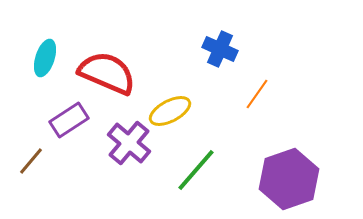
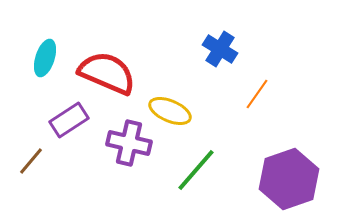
blue cross: rotated 8 degrees clockwise
yellow ellipse: rotated 51 degrees clockwise
purple cross: rotated 27 degrees counterclockwise
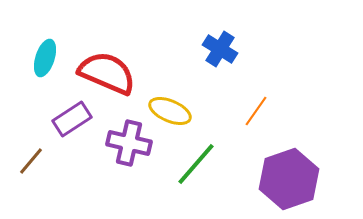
orange line: moved 1 px left, 17 px down
purple rectangle: moved 3 px right, 1 px up
green line: moved 6 px up
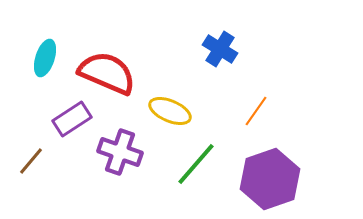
purple cross: moved 9 px left, 9 px down; rotated 6 degrees clockwise
purple hexagon: moved 19 px left
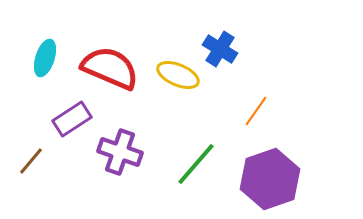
red semicircle: moved 3 px right, 5 px up
yellow ellipse: moved 8 px right, 36 px up
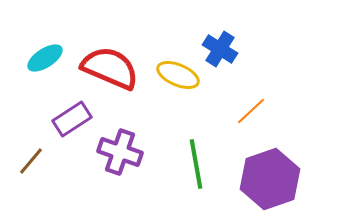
cyan ellipse: rotated 39 degrees clockwise
orange line: moved 5 px left; rotated 12 degrees clockwise
green line: rotated 51 degrees counterclockwise
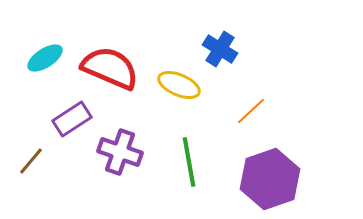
yellow ellipse: moved 1 px right, 10 px down
green line: moved 7 px left, 2 px up
